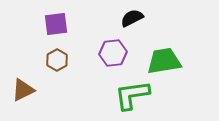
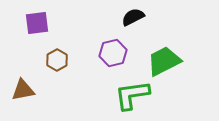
black semicircle: moved 1 px right, 1 px up
purple square: moved 19 px left, 1 px up
purple hexagon: rotated 8 degrees counterclockwise
green trapezoid: rotated 18 degrees counterclockwise
brown triangle: rotated 15 degrees clockwise
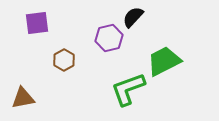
black semicircle: rotated 20 degrees counterclockwise
purple hexagon: moved 4 px left, 15 px up
brown hexagon: moved 7 px right
brown triangle: moved 8 px down
green L-shape: moved 4 px left, 6 px up; rotated 12 degrees counterclockwise
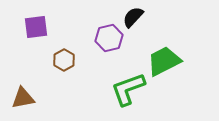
purple square: moved 1 px left, 4 px down
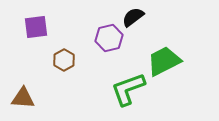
black semicircle: rotated 10 degrees clockwise
brown triangle: rotated 15 degrees clockwise
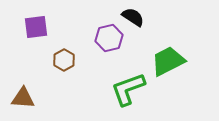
black semicircle: rotated 70 degrees clockwise
green trapezoid: moved 4 px right
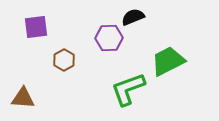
black semicircle: rotated 55 degrees counterclockwise
purple hexagon: rotated 12 degrees clockwise
